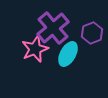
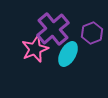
purple cross: moved 1 px down
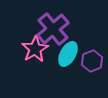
purple hexagon: moved 28 px down
pink star: rotated 8 degrees counterclockwise
